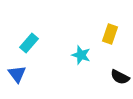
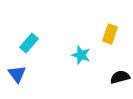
black semicircle: rotated 138 degrees clockwise
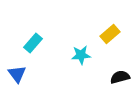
yellow rectangle: rotated 30 degrees clockwise
cyan rectangle: moved 4 px right
cyan star: rotated 24 degrees counterclockwise
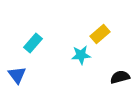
yellow rectangle: moved 10 px left
blue triangle: moved 1 px down
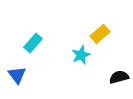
cyan star: rotated 18 degrees counterclockwise
black semicircle: moved 1 px left
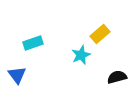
cyan rectangle: rotated 30 degrees clockwise
black semicircle: moved 2 px left
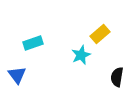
black semicircle: rotated 66 degrees counterclockwise
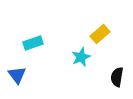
cyan star: moved 2 px down
